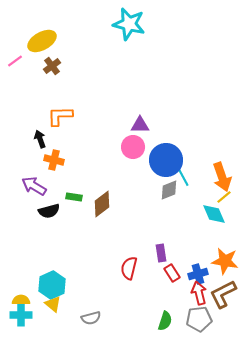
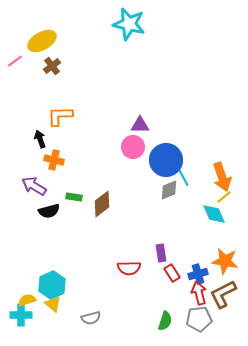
red semicircle: rotated 105 degrees counterclockwise
yellow semicircle: moved 6 px right; rotated 18 degrees counterclockwise
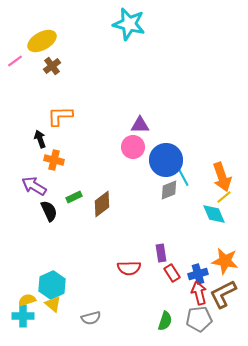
green rectangle: rotated 35 degrees counterclockwise
black semicircle: rotated 100 degrees counterclockwise
cyan cross: moved 2 px right, 1 px down
